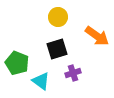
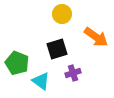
yellow circle: moved 4 px right, 3 px up
orange arrow: moved 1 px left, 1 px down
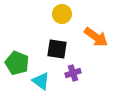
black square: rotated 25 degrees clockwise
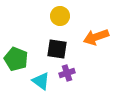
yellow circle: moved 2 px left, 2 px down
orange arrow: rotated 125 degrees clockwise
green pentagon: moved 1 px left, 4 px up
purple cross: moved 6 px left
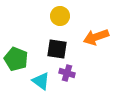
purple cross: rotated 35 degrees clockwise
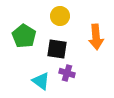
orange arrow: rotated 75 degrees counterclockwise
green pentagon: moved 8 px right, 23 px up; rotated 10 degrees clockwise
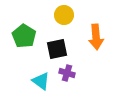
yellow circle: moved 4 px right, 1 px up
black square: rotated 20 degrees counterclockwise
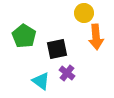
yellow circle: moved 20 px right, 2 px up
purple cross: rotated 21 degrees clockwise
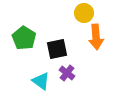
green pentagon: moved 2 px down
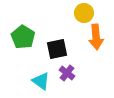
green pentagon: moved 1 px left, 1 px up
